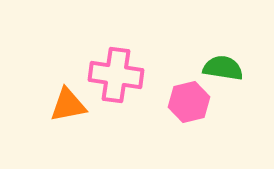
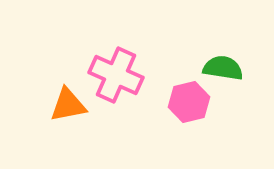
pink cross: rotated 16 degrees clockwise
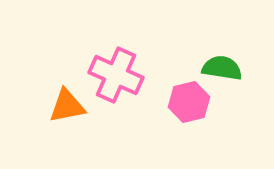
green semicircle: moved 1 px left
orange triangle: moved 1 px left, 1 px down
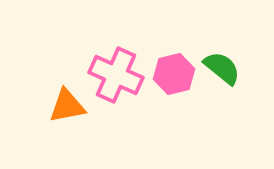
green semicircle: rotated 30 degrees clockwise
pink hexagon: moved 15 px left, 28 px up
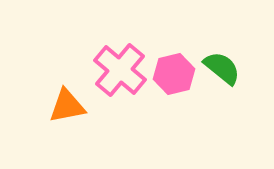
pink cross: moved 4 px right, 5 px up; rotated 16 degrees clockwise
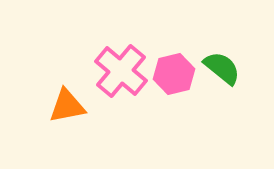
pink cross: moved 1 px right, 1 px down
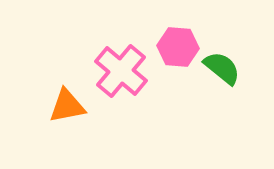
pink hexagon: moved 4 px right, 27 px up; rotated 18 degrees clockwise
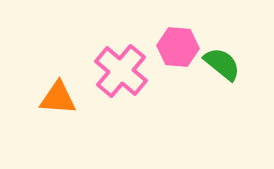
green semicircle: moved 4 px up
orange triangle: moved 9 px left, 8 px up; rotated 15 degrees clockwise
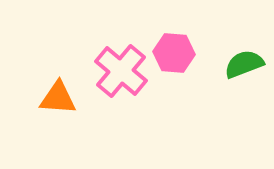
pink hexagon: moved 4 px left, 6 px down
green semicircle: moved 22 px right; rotated 60 degrees counterclockwise
